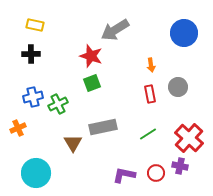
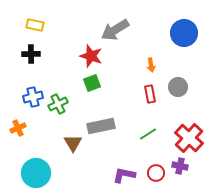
gray rectangle: moved 2 px left, 1 px up
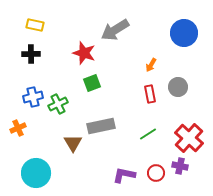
red star: moved 7 px left, 3 px up
orange arrow: rotated 40 degrees clockwise
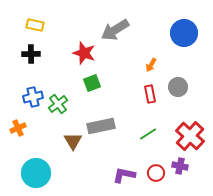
green cross: rotated 12 degrees counterclockwise
red cross: moved 1 px right, 2 px up
brown triangle: moved 2 px up
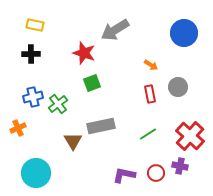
orange arrow: rotated 88 degrees counterclockwise
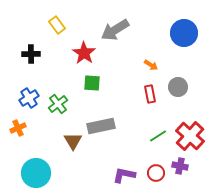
yellow rectangle: moved 22 px right; rotated 42 degrees clockwise
red star: rotated 15 degrees clockwise
green square: rotated 24 degrees clockwise
blue cross: moved 4 px left, 1 px down; rotated 18 degrees counterclockwise
green line: moved 10 px right, 2 px down
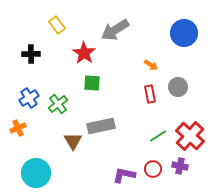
red circle: moved 3 px left, 4 px up
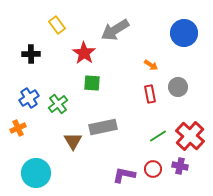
gray rectangle: moved 2 px right, 1 px down
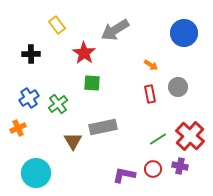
green line: moved 3 px down
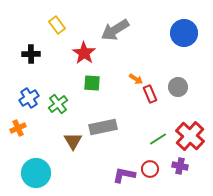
orange arrow: moved 15 px left, 14 px down
red rectangle: rotated 12 degrees counterclockwise
red circle: moved 3 px left
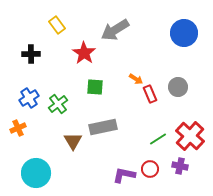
green square: moved 3 px right, 4 px down
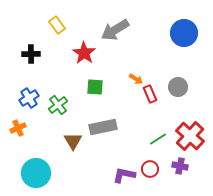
green cross: moved 1 px down
